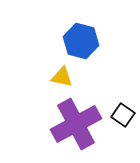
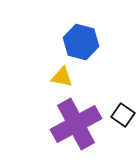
blue hexagon: moved 1 px down
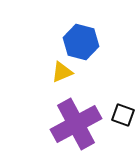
yellow triangle: moved 5 px up; rotated 35 degrees counterclockwise
black square: rotated 15 degrees counterclockwise
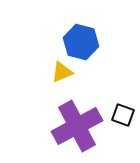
purple cross: moved 1 px right, 2 px down
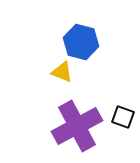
yellow triangle: rotated 45 degrees clockwise
black square: moved 2 px down
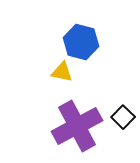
yellow triangle: rotated 10 degrees counterclockwise
black square: rotated 25 degrees clockwise
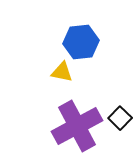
blue hexagon: rotated 20 degrees counterclockwise
black square: moved 3 px left, 1 px down
